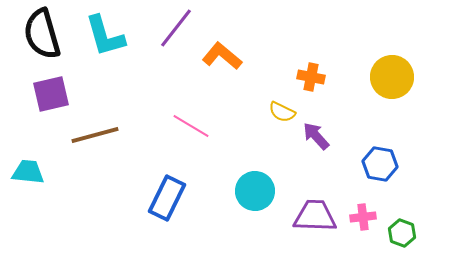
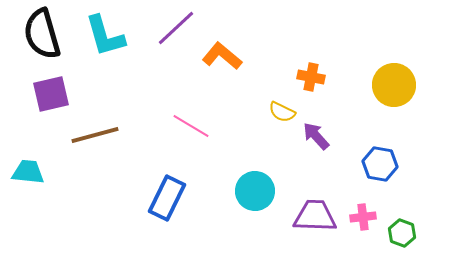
purple line: rotated 9 degrees clockwise
yellow circle: moved 2 px right, 8 px down
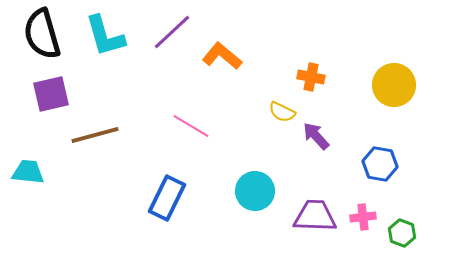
purple line: moved 4 px left, 4 px down
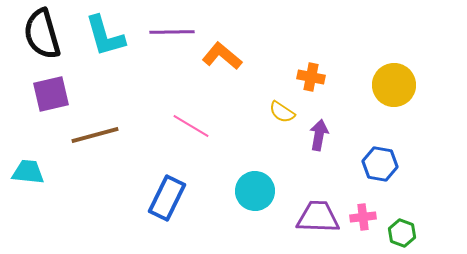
purple line: rotated 42 degrees clockwise
yellow semicircle: rotated 8 degrees clockwise
purple arrow: moved 3 px right, 1 px up; rotated 52 degrees clockwise
purple trapezoid: moved 3 px right, 1 px down
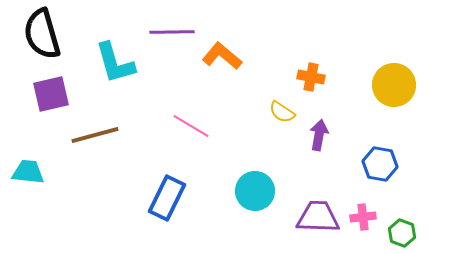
cyan L-shape: moved 10 px right, 27 px down
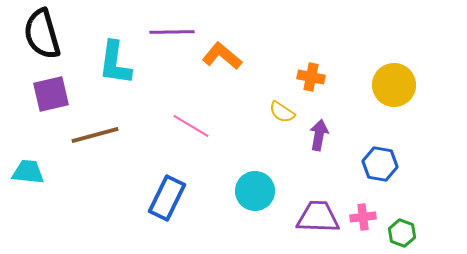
cyan L-shape: rotated 24 degrees clockwise
